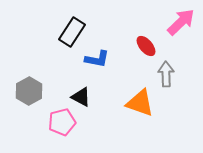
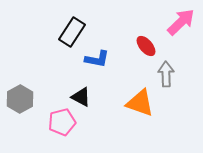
gray hexagon: moved 9 px left, 8 px down
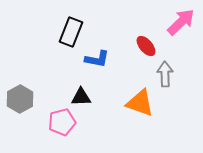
black rectangle: moved 1 px left; rotated 12 degrees counterclockwise
gray arrow: moved 1 px left
black triangle: rotated 30 degrees counterclockwise
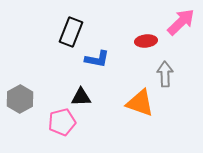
red ellipse: moved 5 px up; rotated 55 degrees counterclockwise
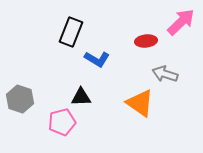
blue L-shape: rotated 20 degrees clockwise
gray arrow: rotated 70 degrees counterclockwise
gray hexagon: rotated 12 degrees counterclockwise
orange triangle: rotated 16 degrees clockwise
